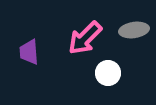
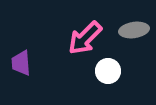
purple trapezoid: moved 8 px left, 11 px down
white circle: moved 2 px up
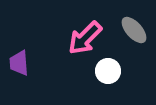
gray ellipse: rotated 56 degrees clockwise
purple trapezoid: moved 2 px left
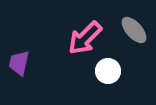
purple trapezoid: rotated 16 degrees clockwise
